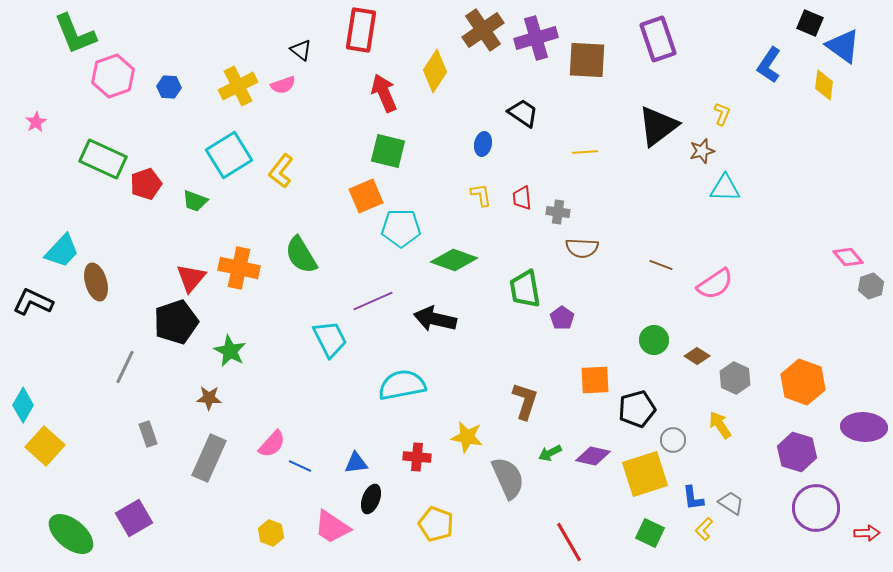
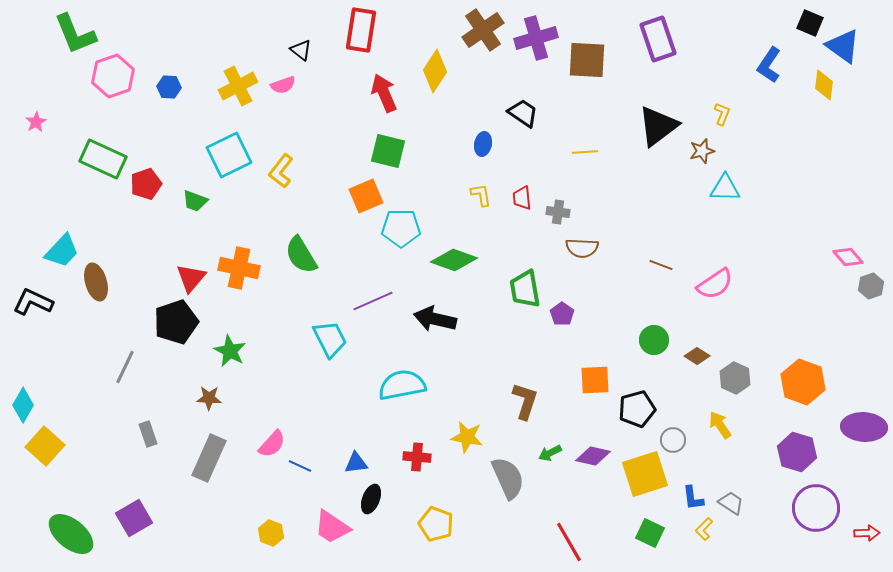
cyan square at (229, 155): rotated 6 degrees clockwise
purple pentagon at (562, 318): moved 4 px up
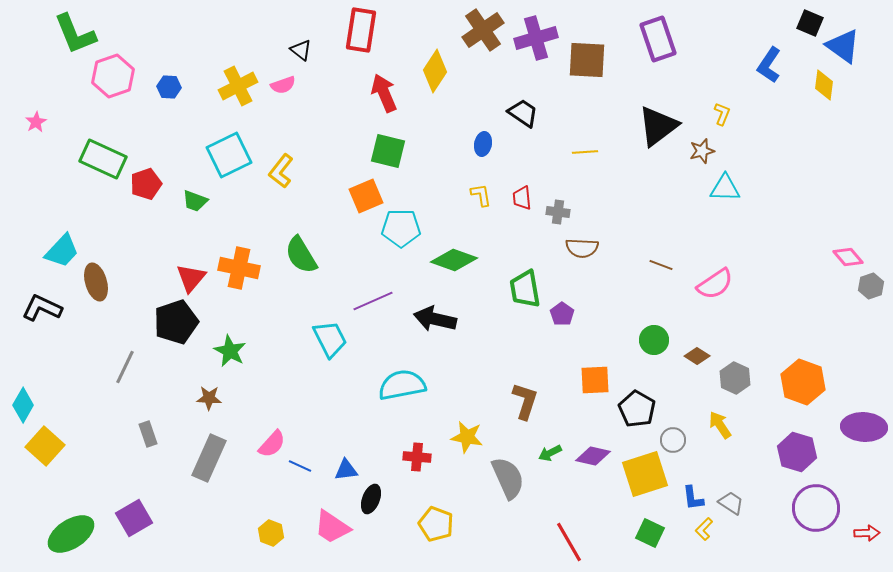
black L-shape at (33, 302): moved 9 px right, 6 px down
black pentagon at (637, 409): rotated 27 degrees counterclockwise
blue triangle at (356, 463): moved 10 px left, 7 px down
green ellipse at (71, 534): rotated 72 degrees counterclockwise
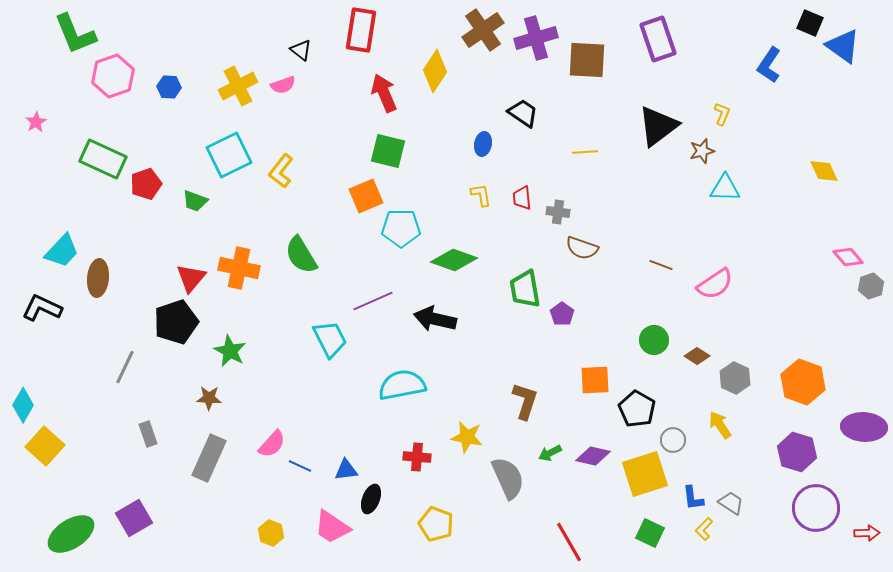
yellow diamond at (824, 85): moved 86 px down; rotated 32 degrees counterclockwise
brown semicircle at (582, 248): rotated 16 degrees clockwise
brown ellipse at (96, 282): moved 2 px right, 4 px up; rotated 21 degrees clockwise
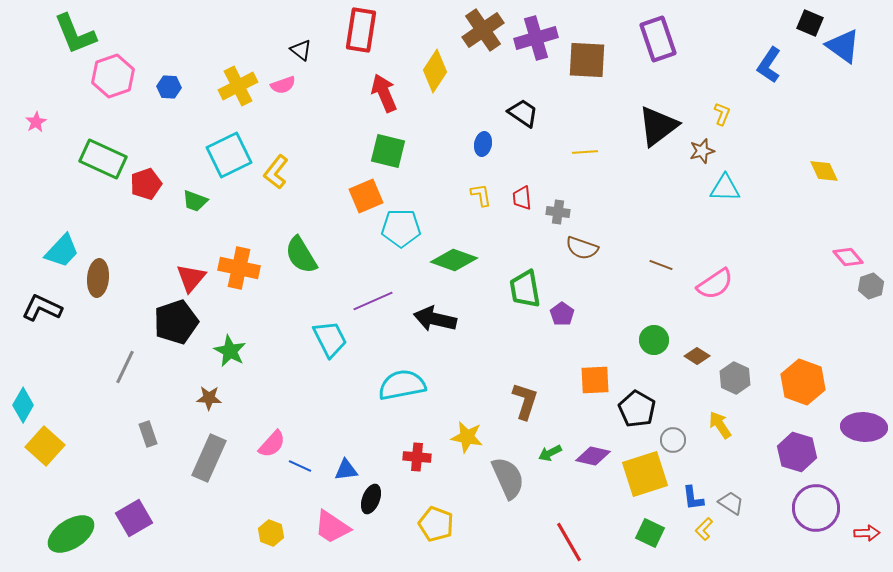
yellow L-shape at (281, 171): moved 5 px left, 1 px down
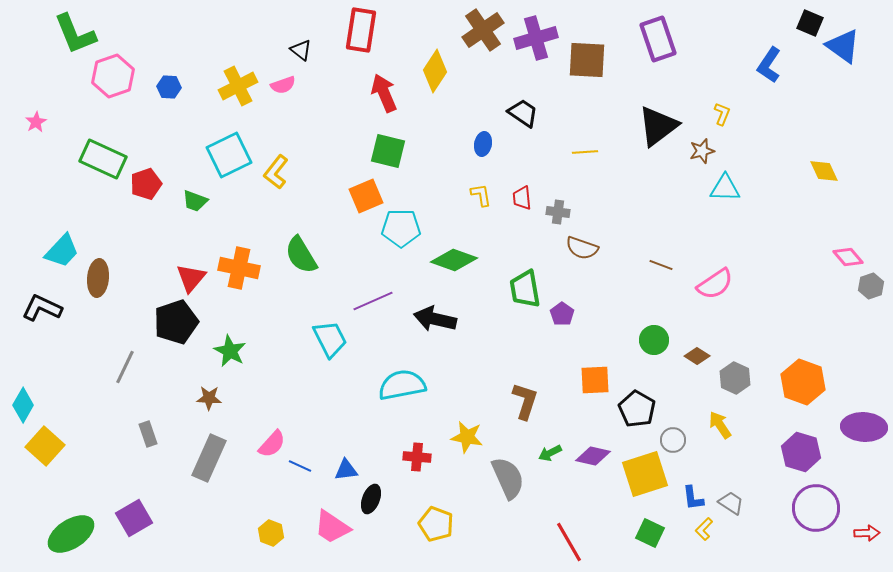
purple hexagon at (797, 452): moved 4 px right
